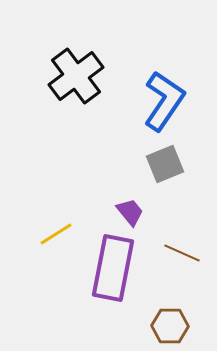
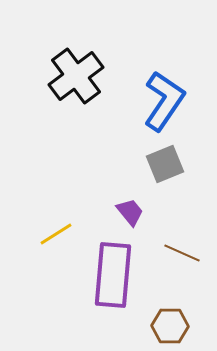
purple rectangle: moved 7 px down; rotated 6 degrees counterclockwise
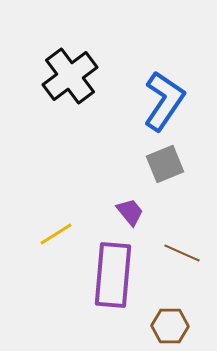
black cross: moved 6 px left
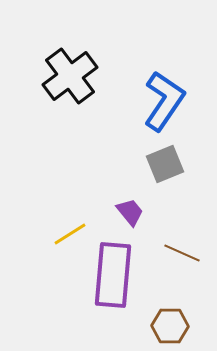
yellow line: moved 14 px right
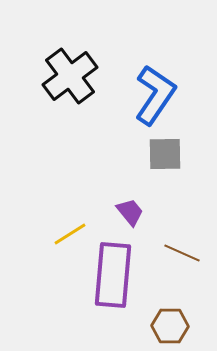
blue L-shape: moved 9 px left, 6 px up
gray square: moved 10 px up; rotated 21 degrees clockwise
